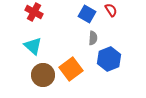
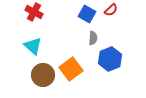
red semicircle: rotated 80 degrees clockwise
blue hexagon: moved 1 px right
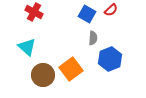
cyan triangle: moved 6 px left, 1 px down
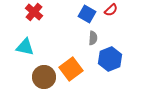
red cross: rotated 12 degrees clockwise
cyan triangle: moved 2 px left; rotated 30 degrees counterclockwise
brown circle: moved 1 px right, 2 px down
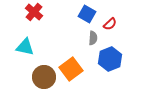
red semicircle: moved 1 px left, 14 px down
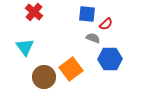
blue square: rotated 24 degrees counterclockwise
red semicircle: moved 4 px left
gray semicircle: rotated 72 degrees counterclockwise
cyan triangle: rotated 42 degrees clockwise
blue hexagon: rotated 20 degrees clockwise
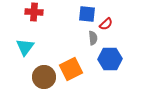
red cross: rotated 36 degrees counterclockwise
gray semicircle: rotated 64 degrees clockwise
cyan triangle: rotated 12 degrees clockwise
orange square: rotated 10 degrees clockwise
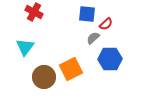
red cross: rotated 24 degrees clockwise
gray semicircle: rotated 128 degrees counterclockwise
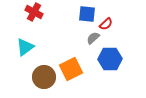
cyan triangle: rotated 18 degrees clockwise
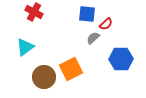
blue hexagon: moved 11 px right
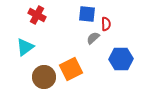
red cross: moved 3 px right, 3 px down
red semicircle: rotated 48 degrees counterclockwise
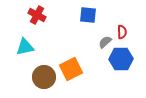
blue square: moved 1 px right, 1 px down
red semicircle: moved 16 px right, 8 px down
gray semicircle: moved 12 px right, 4 px down
cyan triangle: rotated 24 degrees clockwise
